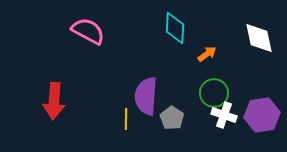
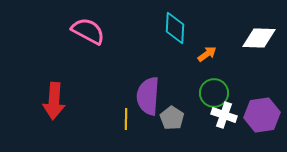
white diamond: rotated 76 degrees counterclockwise
purple semicircle: moved 2 px right
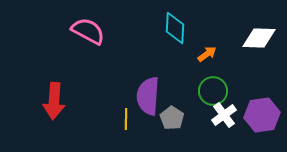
green circle: moved 1 px left, 2 px up
white cross: rotated 35 degrees clockwise
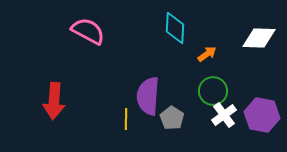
purple hexagon: rotated 20 degrees clockwise
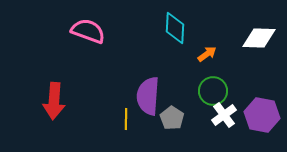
pink semicircle: rotated 8 degrees counterclockwise
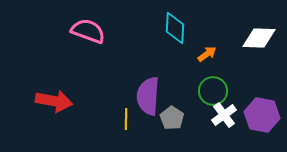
red arrow: rotated 84 degrees counterclockwise
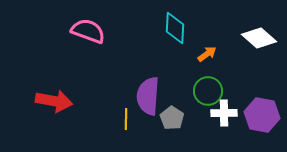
white diamond: rotated 40 degrees clockwise
green circle: moved 5 px left
white cross: moved 2 px up; rotated 35 degrees clockwise
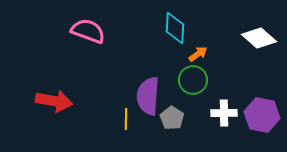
orange arrow: moved 9 px left
green circle: moved 15 px left, 11 px up
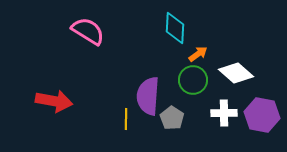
pink semicircle: rotated 12 degrees clockwise
white diamond: moved 23 px left, 35 px down
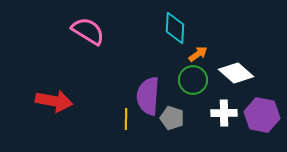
gray pentagon: rotated 15 degrees counterclockwise
